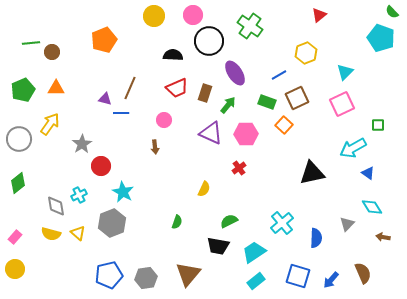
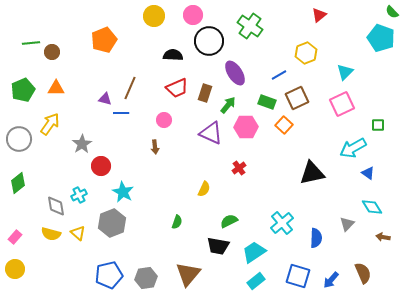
pink hexagon at (246, 134): moved 7 px up
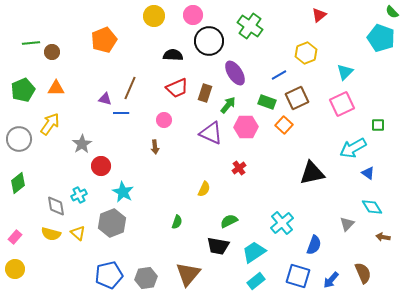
blue semicircle at (316, 238): moved 2 px left, 7 px down; rotated 18 degrees clockwise
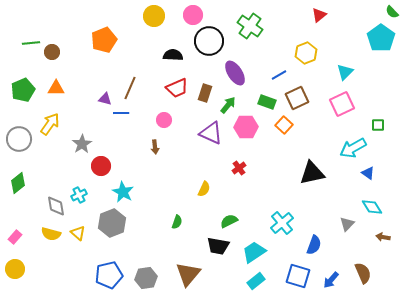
cyan pentagon at (381, 38): rotated 16 degrees clockwise
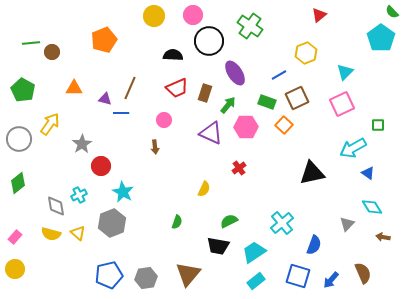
orange triangle at (56, 88): moved 18 px right
green pentagon at (23, 90): rotated 20 degrees counterclockwise
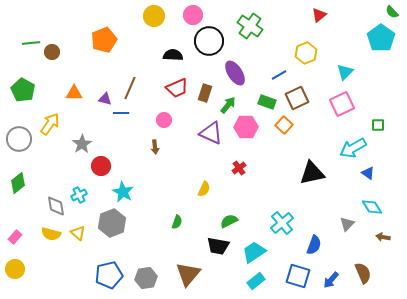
orange triangle at (74, 88): moved 5 px down
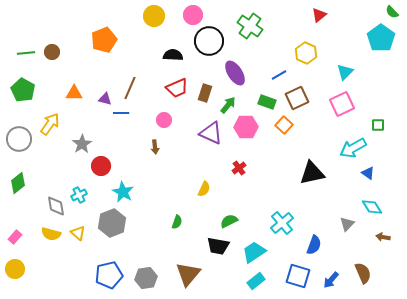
green line at (31, 43): moved 5 px left, 10 px down
yellow hexagon at (306, 53): rotated 15 degrees counterclockwise
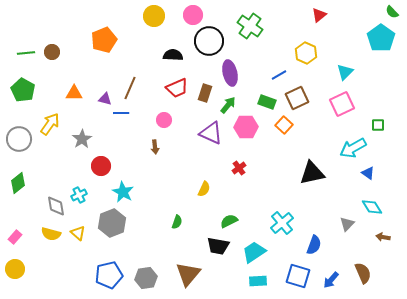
purple ellipse at (235, 73): moved 5 px left; rotated 20 degrees clockwise
gray star at (82, 144): moved 5 px up
cyan rectangle at (256, 281): moved 2 px right; rotated 36 degrees clockwise
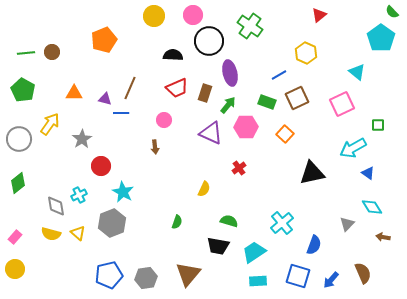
cyan triangle at (345, 72): moved 12 px right; rotated 36 degrees counterclockwise
orange square at (284, 125): moved 1 px right, 9 px down
green semicircle at (229, 221): rotated 42 degrees clockwise
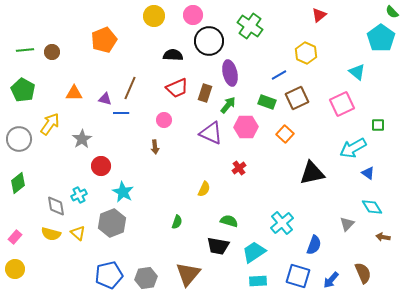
green line at (26, 53): moved 1 px left, 3 px up
